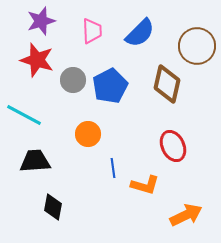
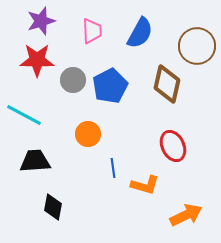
blue semicircle: rotated 16 degrees counterclockwise
red star: rotated 16 degrees counterclockwise
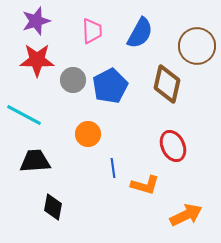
purple star: moved 5 px left
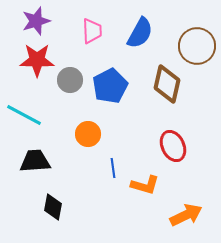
gray circle: moved 3 px left
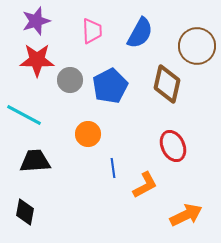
orange L-shape: rotated 44 degrees counterclockwise
black diamond: moved 28 px left, 5 px down
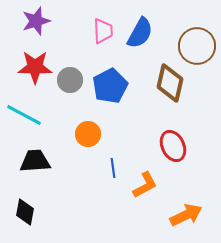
pink trapezoid: moved 11 px right
red star: moved 2 px left, 7 px down
brown diamond: moved 3 px right, 1 px up
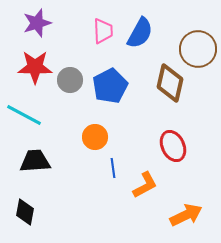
purple star: moved 1 px right, 2 px down
brown circle: moved 1 px right, 3 px down
orange circle: moved 7 px right, 3 px down
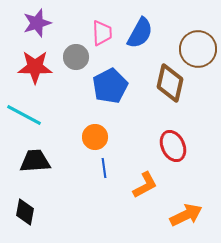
pink trapezoid: moved 1 px left, 2 px down
gray circle: moved 6 px right, 23 px up
blue line: moved 9 px left
